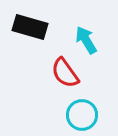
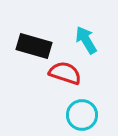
black rectangle: moved 4 px right, 19 px down
red semicircle: rotated 144 degrees clockwise
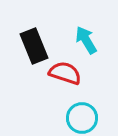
black rectangle: rotated 52 degrees clockwise
cyan circle: moved 3 px down
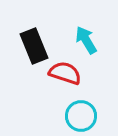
cyan circle: moved 1 px left, 2 px up
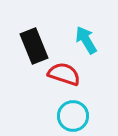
red semicircle: moved 1 px left, 1 px down
cyan circle: moved 8 px left
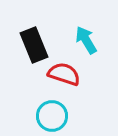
black rectangle: moved 1 px up
cyan circle: moved 21 px left
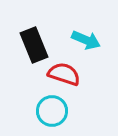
cyan arrow: rotated 144 degrees clockwise
cyan circle: moved 5 px up
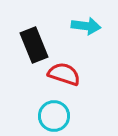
cyan arrow: moved 14 px up; rotated 16 degrees counterclockwise
cyan circle: moved 2 px right, 5 px down
